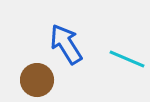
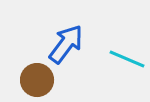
blue arrow: rotated 69 degrees clockwise
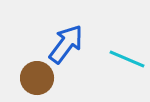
brown circle: moved 2 px up
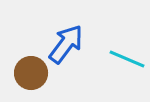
brown circle: moved 6 px left, 5 px up
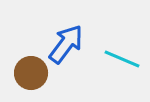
cyan line: moved 5 px left
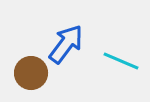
cyan line: moved 1 px left, 2 px down
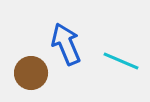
blue arrow: rotated 60 degrees counterclockwise
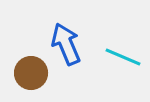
cyan line: moved 2 px right, 4 px up
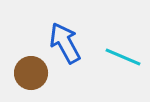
blue arrow: moved 1 px left, 1 px up; rotated 6 degrees counterclockwise
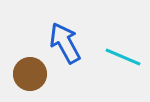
brown circle: moved 1 px left, 1 px down
